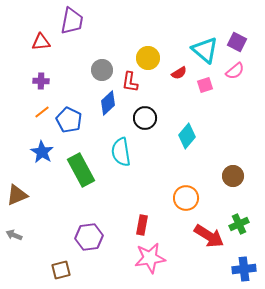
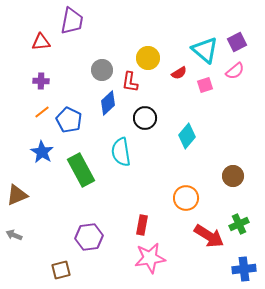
purple square: rotated 36 degrees clockwise
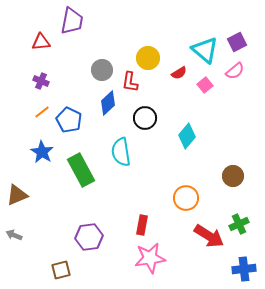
purple cross: rotated 21 degrees clockwise
pink square: rotated 21 degrees counterclockwise
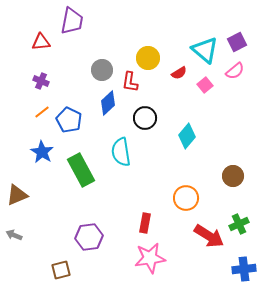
red rectangle: moved 3 px right, 2 px up
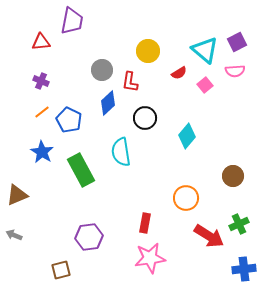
yellow circle: moved 7 px up
pink semicircle: rotated 36 degrees clockwise
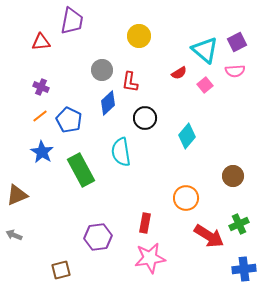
yellow circle: moved 9 px left, 15 px up
purple cross: moved 6 px down
orange line: moved 2 px left, 4 px down
purple hexagon: moved 9 px right
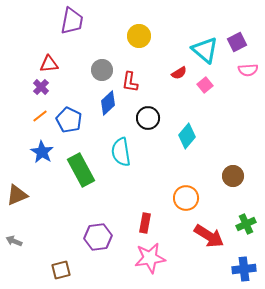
red triangle: moved 8 px right, 22 px down
pink semicircle: moved 13 px right, 1 px up
purple cross: rotated 21 degrees clockwise
black circle: moved 3 px right
green cross: moved 7 px right
gray arrow: moved 6 px down
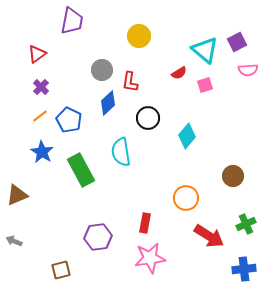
red triangle: moved 12 px left, 10 px up; rotated 30 degrees counterclockwise
pink square: rotated 21 degrees clockwise
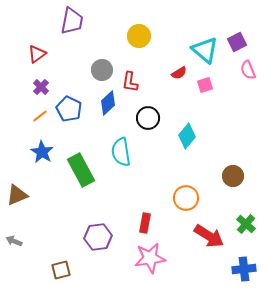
pink semicircle: rotated 72 degrees clockwise
blue pentagon: moved 11 px up
green cross: rotated 24 degrees counterclockwise
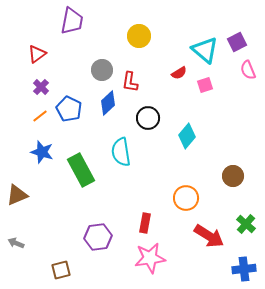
blue star: rotated 15 degrees counterclockwise
gray arrow: moved 2 px right, 2 px down
